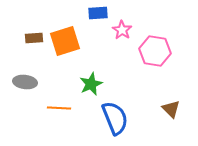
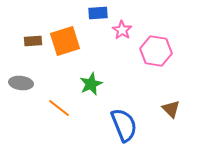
brown rectangle: moved 1 px left, 3 px down
pink hexagon: moved 1 px right
gray ellipse: moved 4 px left, 1 px down
orange line: rotated 35 degrees clockwise
blue semicircle: moved 9 px right, 7 px down
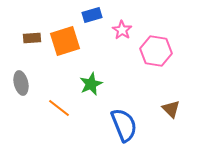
blue rectangle: moved 6 px left, 2 px down; rotated 12 degrees counterclockwise
brown rectangle: moved 1 px left, 3 px up
gray ellipse: rotated 70 degrees clockwise
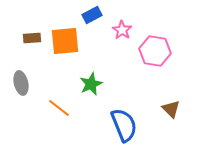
blue rectangle: rotated 12 degrees counterclockwise
orange square: rotated 12 degrees clockwise
pink hexagon: moved 1 px left
